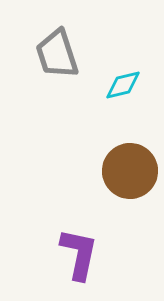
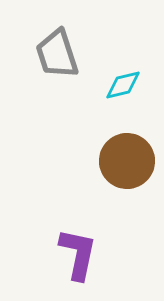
brown circle: moved 3 px left, 10 px up
purple L-shape: moved 1 px left
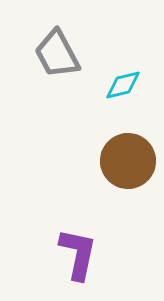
gray trapezoid: rotated 10 degrees counterclockwise
brown circle: moved 1 px right
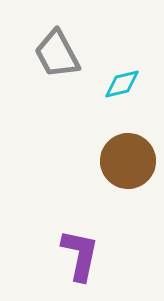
cyan diamond: moved 1 px left, 1 px up
purple L-shape: moved 2 px right, 1 px down
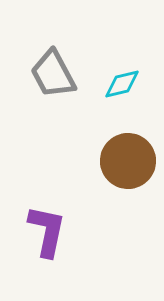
gray trapezoid: moved 4 px left, 20 px down
purple L-shape: moved 33 px left, 24 px up
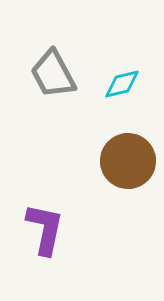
purple L-shape: moved 2 px left, 2 px up
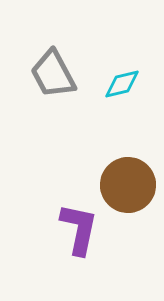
brown circle: moved 24 px down
purple L-shape: moved 34 px right
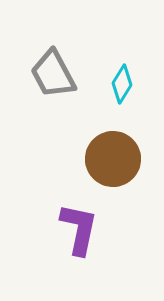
cyan diamond: rotated 45 degrees counterclockwise
brown circle: moved 15 px left, 26 px up
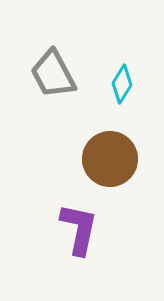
brown circle: moved 3 px left
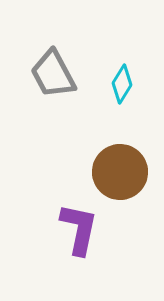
brown circle: moved 10 px right, 13 px down
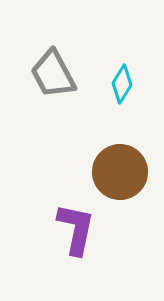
purple L-shape: moved 3 px left
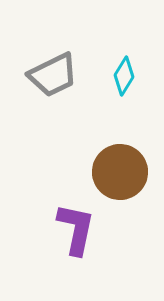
gray trapezoid: moved 1 px down; rotated 88 degrees counterclockwise
cyan diamond: moved 2 px right, 8 px up
